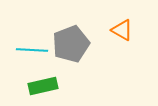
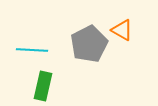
gray pentagon: moved 18 px right; rotated 6 degrees counterclockwise
green rectangle: rotated 64 degrees counterclockwise
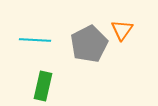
orange triangle: rotated 35 degrees clockwise
cyan line: moved 3 px right, 10 px up
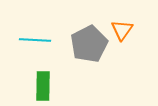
green rectangle: rotated 12 degrees counterclockwise
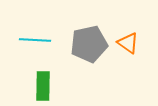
orange triangle: moved 6 px right, 13 px down; rotated 30 degrees counterclockwise
gray pentagon: rotated 15 degrees clockwise
